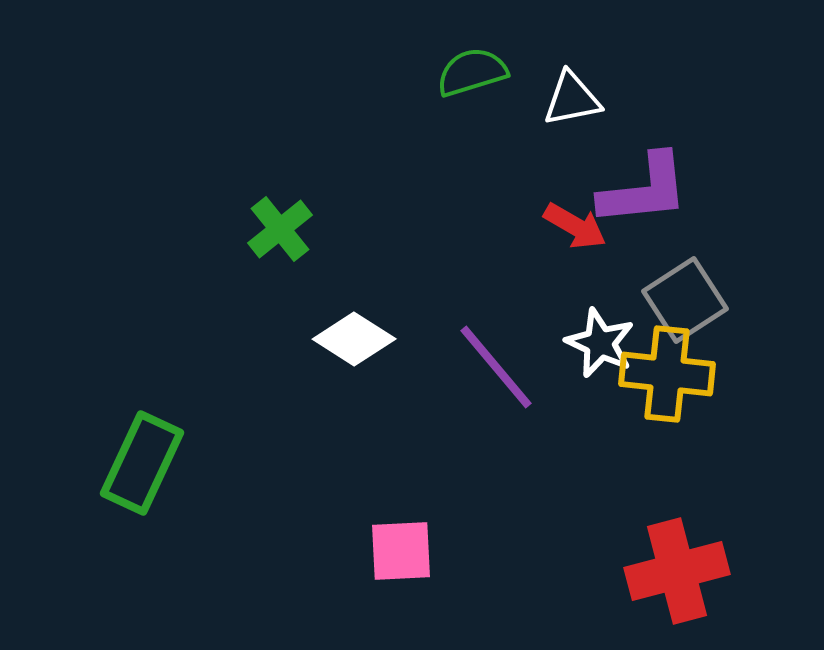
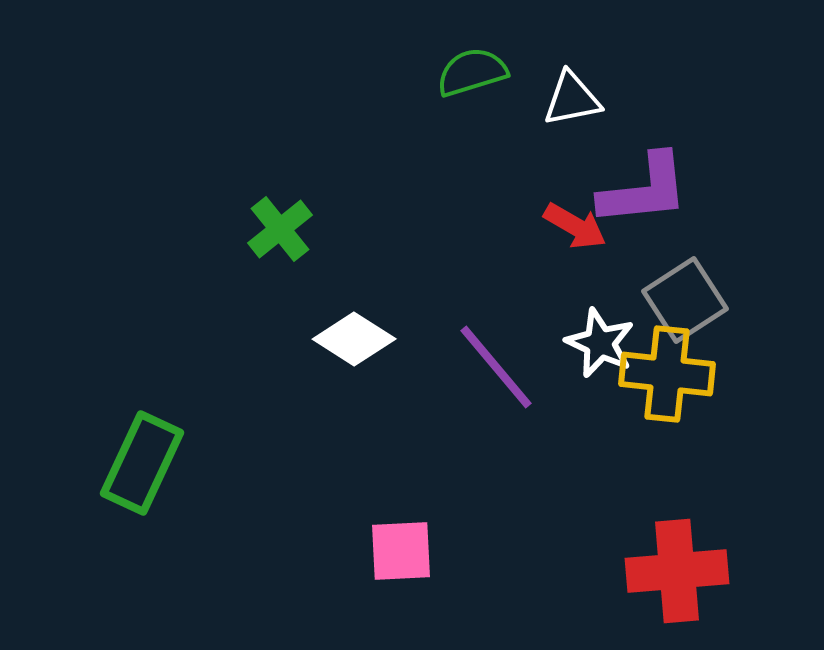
red cross: rotated 10 degrees clockwise
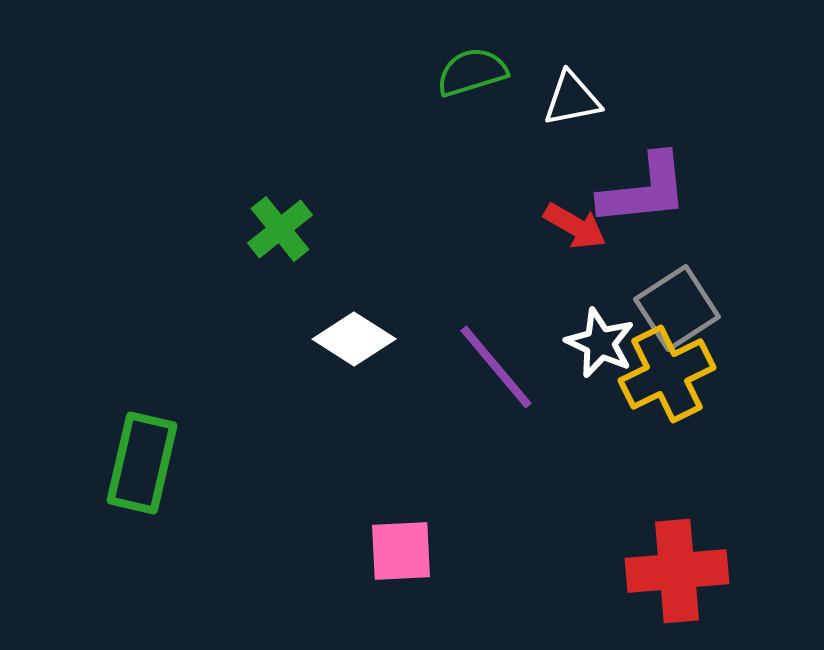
gray square: moved 8 px left, 8 px down
yellow cross: rotated 32 degrees counterclockwise
green rectangle: rotated 12 degrees counterclockwise
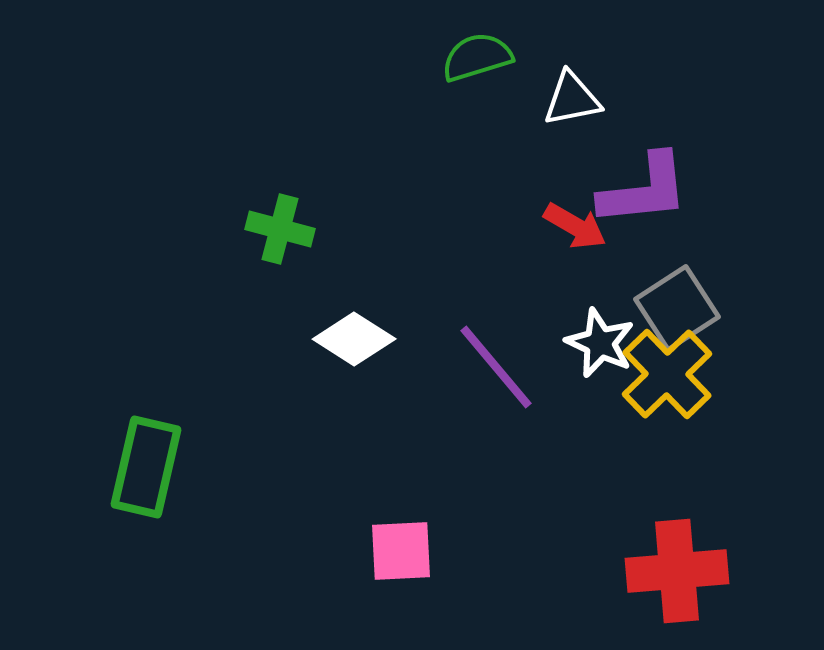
green semicircle: moved 5 px right, 15 px up
green cross: rotated 36 degrees counterclockwise
yellow cross: rotated 18 degrees counterclockwise
green rectangle: moved 4 px right, 4 px down
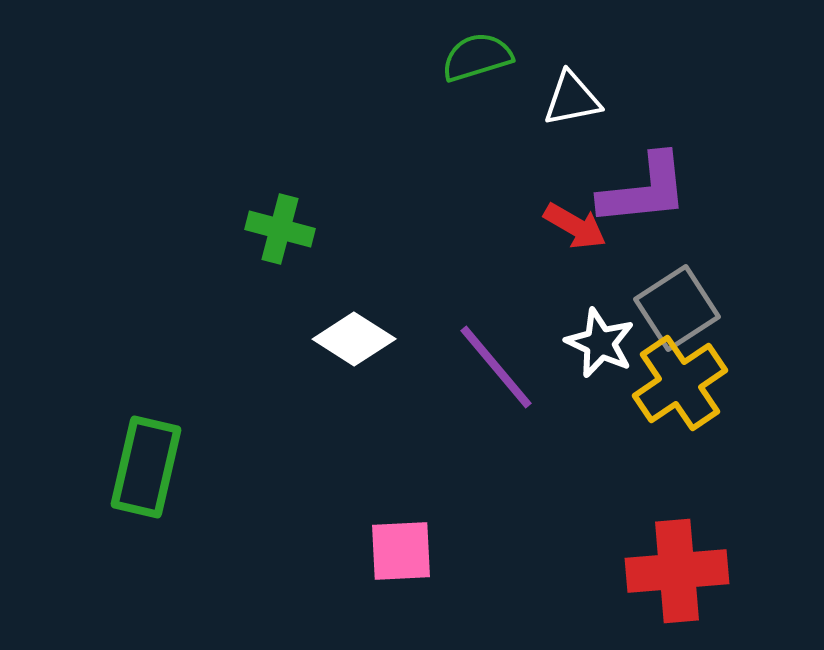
yellow cross: moved 13 px right, 9 px down; rotated 10 degrees clockwise
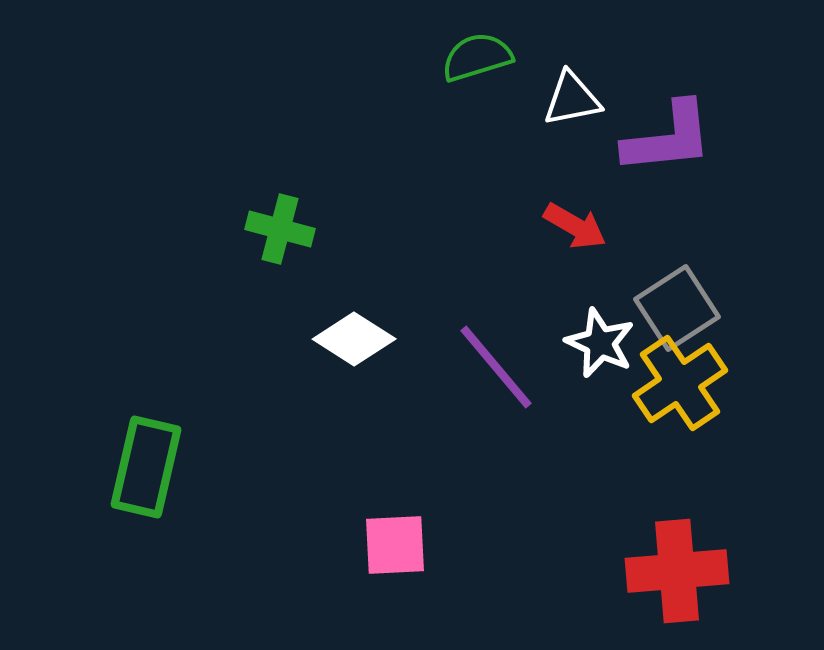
purple L-shape: moved 24 px right, 52 px up
pink square: moved 6 px left, 6 px up
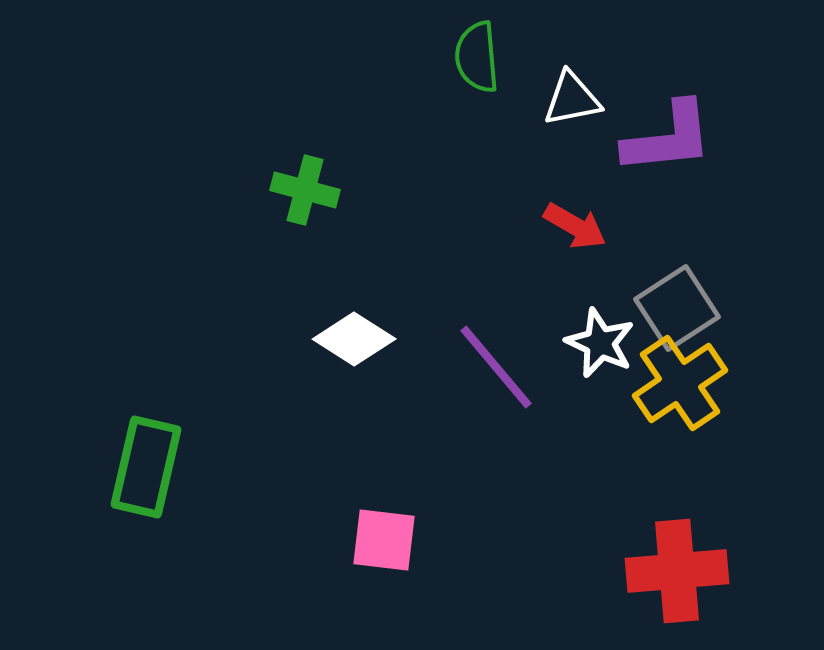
green semicircle: rotated 78 degrees counterclockwise
green cross: moved 25 px right, 39 px up
pink square: moved 11 px left, 5 px up; rotated 10 degrees clockwise
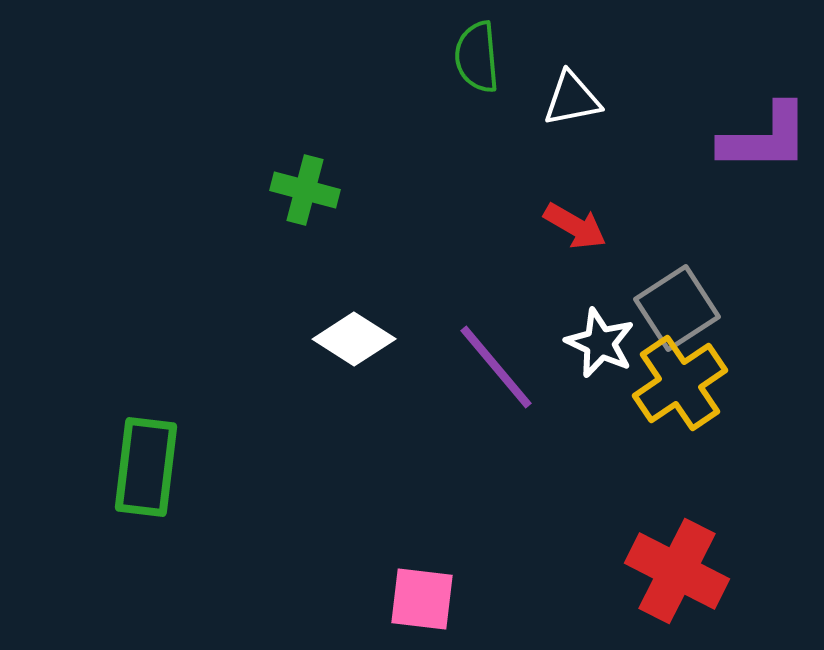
purple L-shape: moved 97 px right; rotated 6 degrees clockwise
green rectangle: rotated 6 degrees counterclockwise
pink square: moved 38 px right, 59 px down
red cross: rotated 32 degrees clockwise
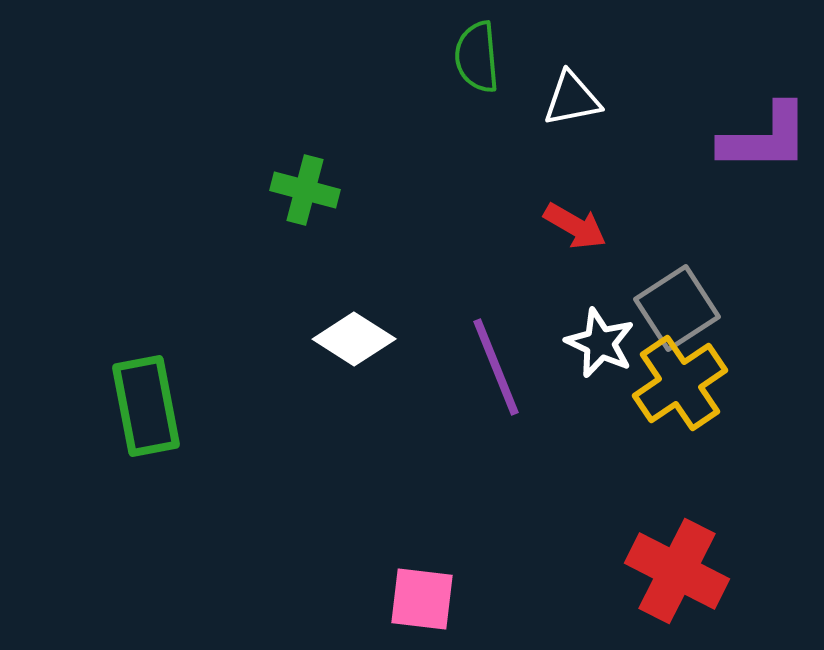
purple line: rotated 18 degrees clockwise
green rectangle: moved 61 px up; rotated 18 degrees counterclockwise
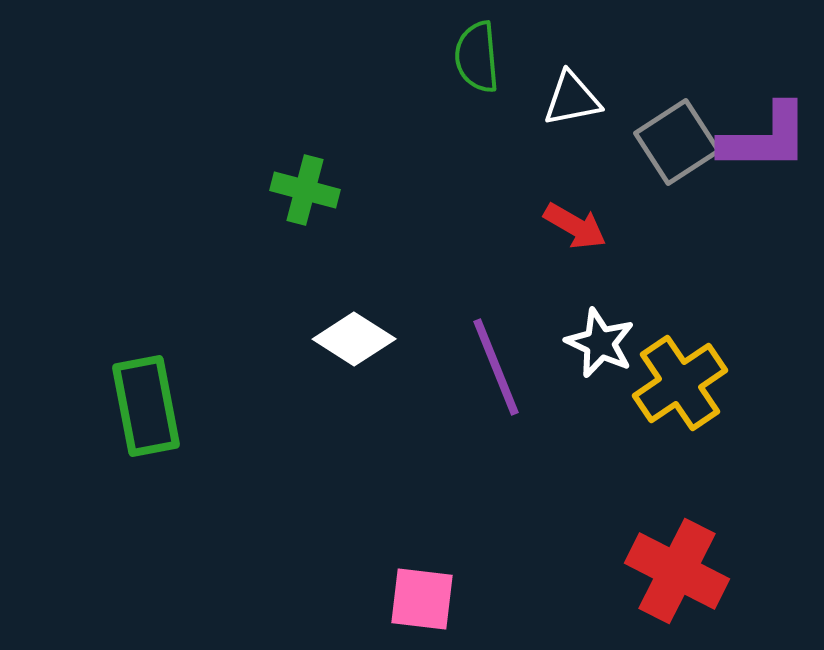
gray square: moved 166 px up
